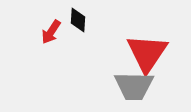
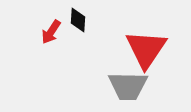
red triangle: moved 1 px left, 4 px up
gray trapezoid: moved 6 px left
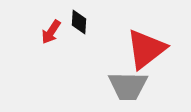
black diamond: moved 1 px right, 2 px down
red triangle: rotated 18 degrees clockwise
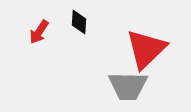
red arrow: moved 12 px left
red triangle: rotated 6 degrees counterclockwise
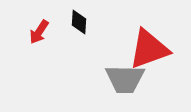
red triangle: moved 3 px right; rotated 24 degrees clockwise
gray trapezoid: moved 3 px left, 7 px up
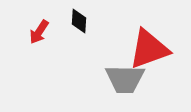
black diamond: moved 1 px up
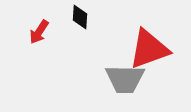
black diamond: moved 1 px right, 4 px up
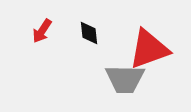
black diamond: moved 9 px right, 16 px down; rotated 10 degrees counterclockwise
red arrow: moved 3 px right, 1 px up
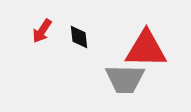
black diamond: moved 10 px left, 4 px down
red triangle: moved 3 px left; rotated 21 degrees clockwise
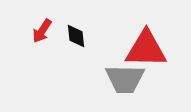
black diamond: moved 3 px left, 1 px up
